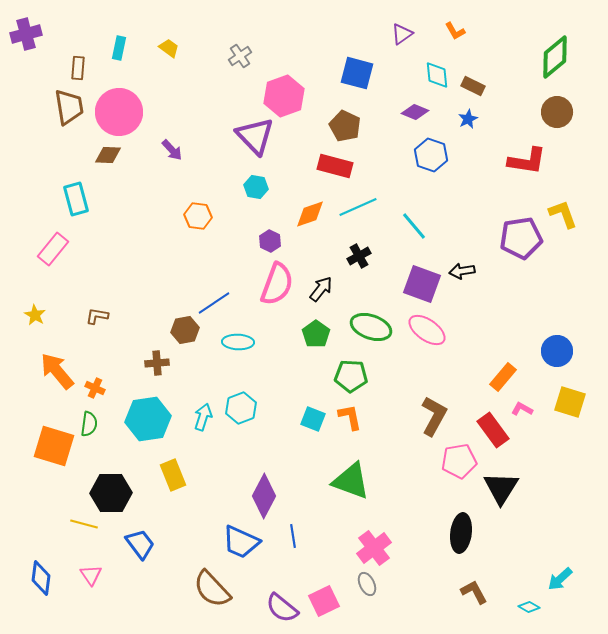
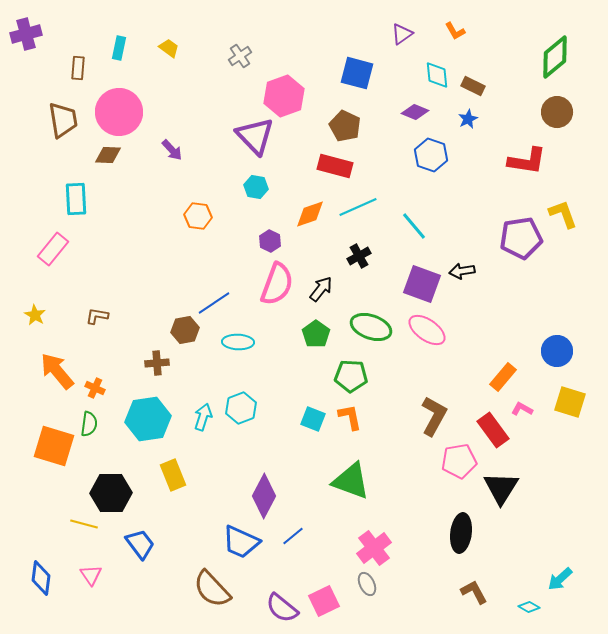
brown trapezoid at (69, 107): moved 6 px left, 13 px down
cyan rectangle at (76, 199): rotated 12 degrees clockwise
blue line at (293, 536): rotated 60 degrees clockwise
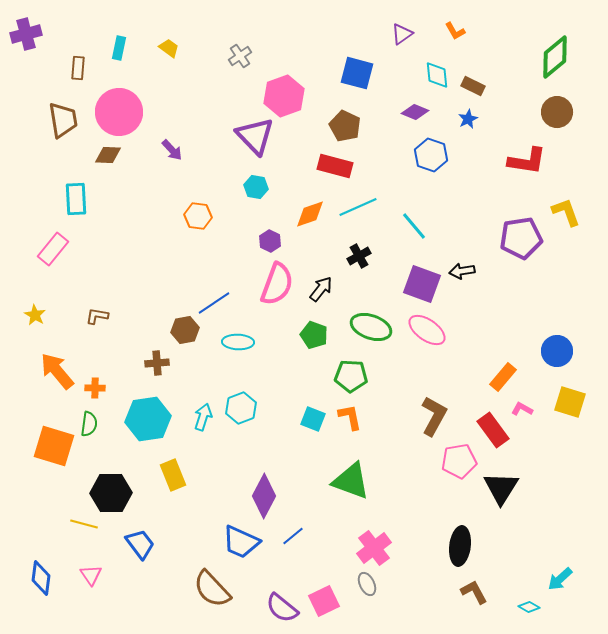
yellow L-shape at (563, 214): moved 3 px right, 2 px up
green pentagon at (316, 334): moved 2 px left, 1 px down; rotated 16 degrees counterclockwise
orange cross at (95, 388): rotated 24 degrees counterclockwise
black ellipse at (461, 533): moved 1 px left, 13 px down
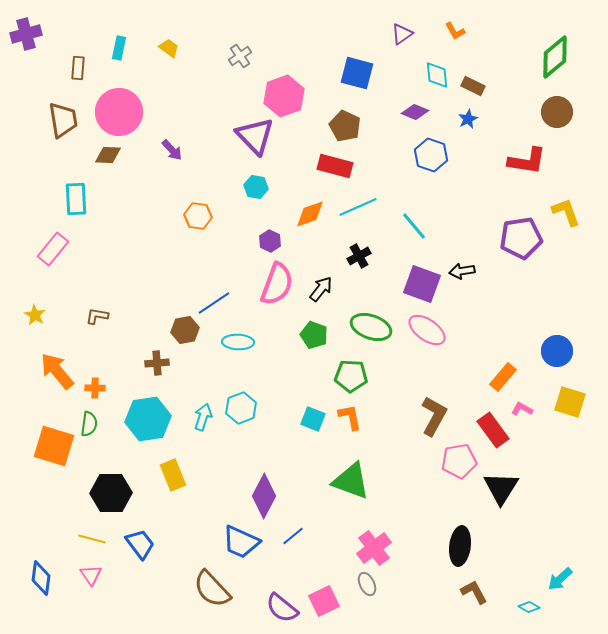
yellow line at (84, 524): moved 8 px right, 15 px down
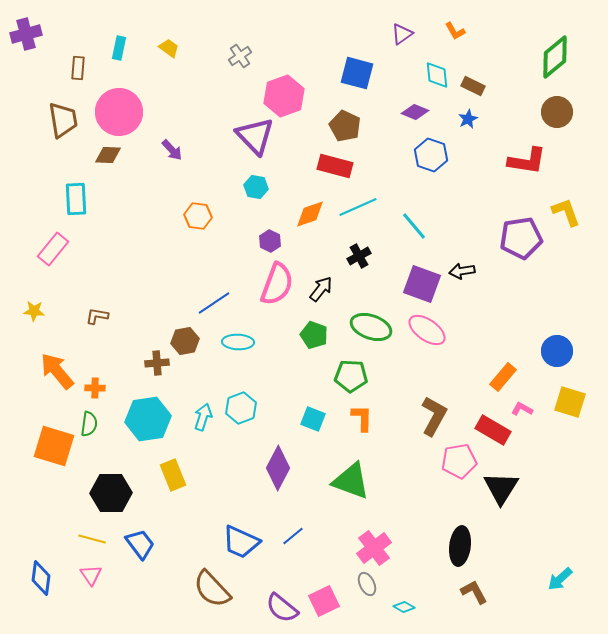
yellow star at (35, 315): moved 1 px left, 4 px up; rotated 25 degrees counterclockwise
brown hexagon at (185, 330): moved 11 px down
orange L-shape at (350, 417): moved 12 px right, 1 px down; rotated 12 degrees clockwise
red rectangle at (493, 430): rotated 24 degrees counterclockwise
purple diamond at (264, 496): moved 14 px right, 28 px up
cyan diamond at (529, 607): moved 125 px left
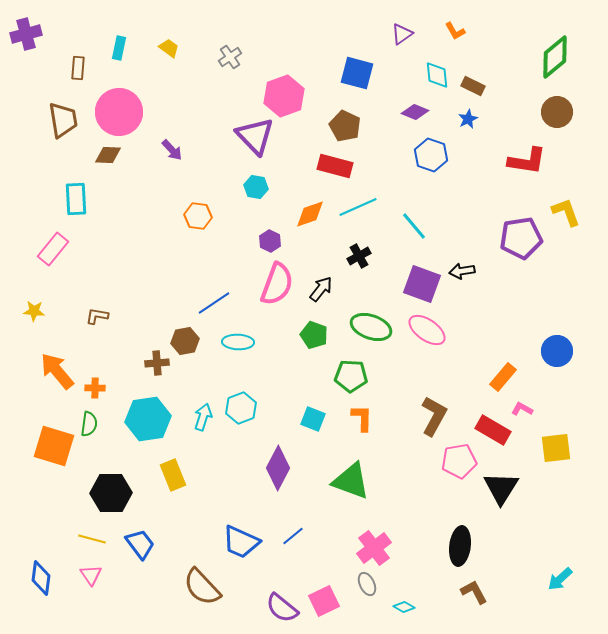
gray cross at (240, 56): moved 10 px left, 1 px down
yellow square at (570, 402): moved 14 px left, 46 px down; rotated 24 degrees counterclockwise
brown semicircle at (212, 589): moved 10 px left, 2 px up
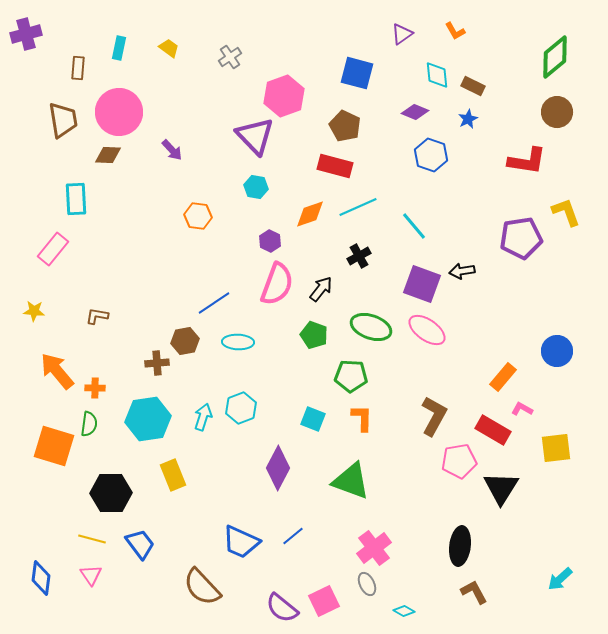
cyan diamond at (404, 607): moved 4 px down
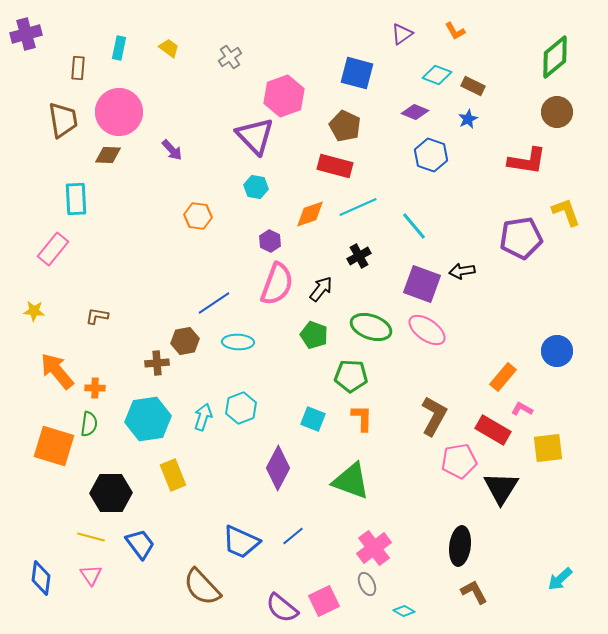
cyan diamond at (437, 75): rotated 64 degrees counterclockwise
yellow square at (556, 448): moved 8 px left
yellow line at (92, 539): moved 1 px left, 2 px up
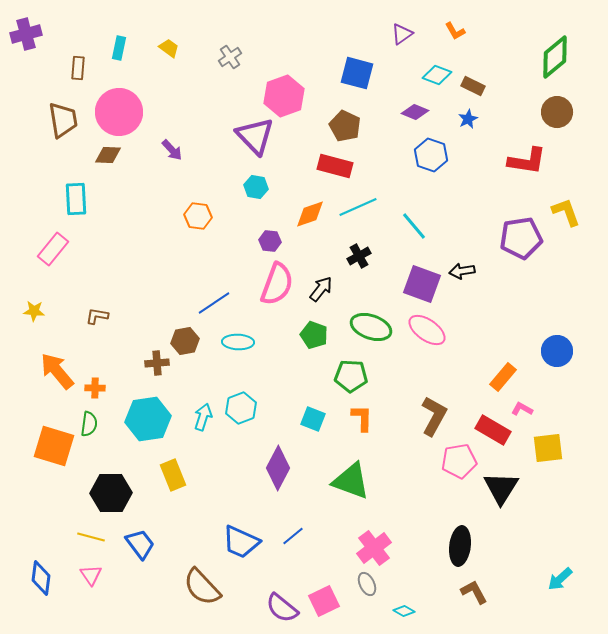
purple hexagon at (270, 241): rotated 20 degrees counterclockwise
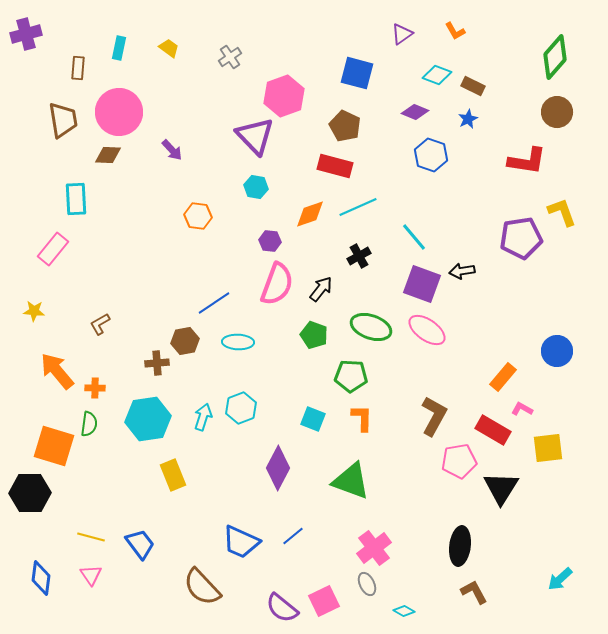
green diamond at (555, 57): rotated 9 degrees counterclockwise
yellow L-shape at (566, 212): moved 4 px left
cyan line at (414, 226): moved 11 px down
brown L-shape at (97, 316): moved 3 px right, 8 px down; rotated 40 degrees counterclockwise
black hexagon at (111, 493): moved 81 px left
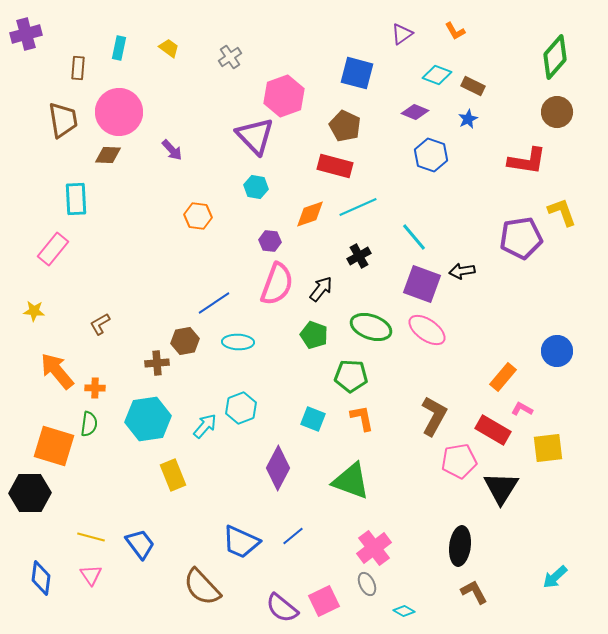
cyan arrow at (203, 417): moved 2 px right, 9 px down; rotated 24 degrees clockwise
orange L-shape at (362, 418): rotated 12 degrees counterclockwise
cyan arrow at (560, 579): moved 5 px left, 2 px up
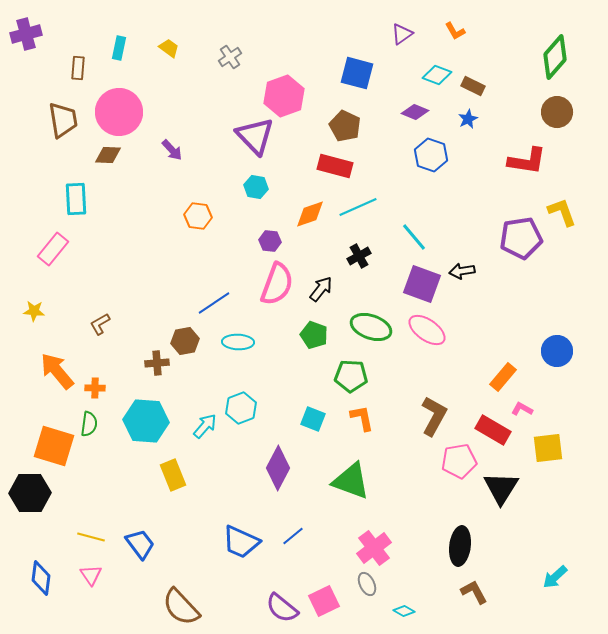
cyan hexagon at (148, 419): moved 2 px left, 2 px down; rotated 12 degrees clockwise
brown semicircle at (202, 587): moved 21 px left, 20 px down
